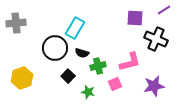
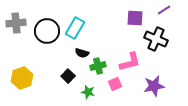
black circle: moved 8 px left, 17 px up
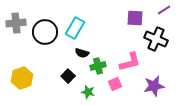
black circle: moved 2 px left, 1 px down
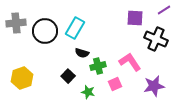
black circle: moved 1 px up
pink L-shape: rotated 110 degrees counterclockwise
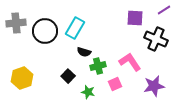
black semicircle: moved 2 px right, 1 px up
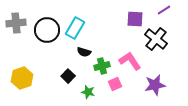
purple square: moved 1 px down
black circle: moved 2 px right, 1 px up
black cross: rotated 15 degrees clockwise
pink L-shape: moved 1 px up
green cross: moved 4 px right
purple star: moved 1 px right, 1 px up
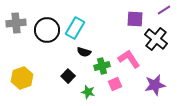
pink L-shape: moved 1 px left, 2 px up
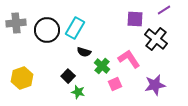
green cross: rotated 35 degrees counterclockwise
green star: moved 10 px left
